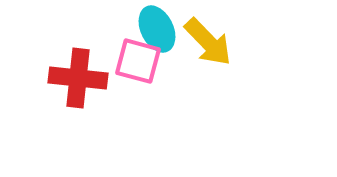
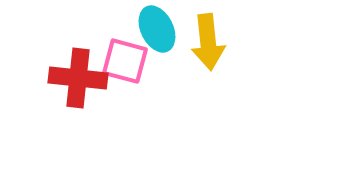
yellow arrow: rotated 38 degrees clockwise
pink square: moved 13 px left
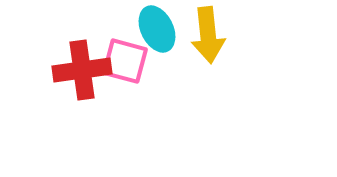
yellow arrow: moved 7 px up
red cross: moved 4 px right, 8 px up; rotated 14 degrees counterclockwise
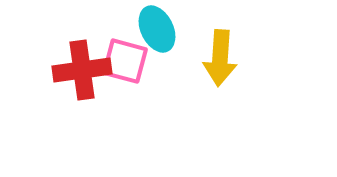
yellow arrow: moved 12 px right, 23 px down; rotated 10 degrees clockwise
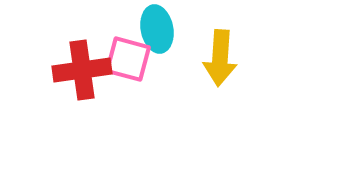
cyan ellipse: rotated 15 degrees clockwise
pink square: moved 3 px right, 2 px up
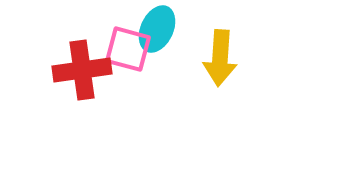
cyan ellipse: rotated 36 degrees clockwise
pink square: moved 10 px up
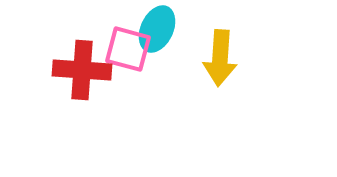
red cross: rotated 12 degrees clockwise
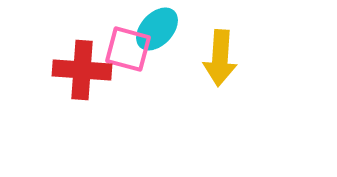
cyan ellipse: rotated 18 degrees clockwise
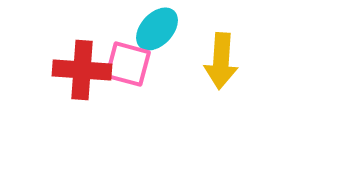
pink square: moved 15 px down
yellow arrow: moved 1 px right, 3 px down
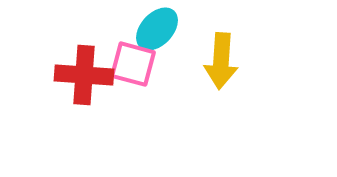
pink square: moved 5 px right
red cross: moved 2 px right, 5 px down
